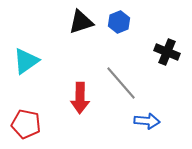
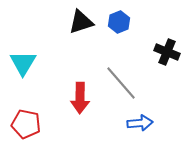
cyan triangle: moved 3 px left, 2 px down; rotated 24 degrees counterclockwise
blue arrow: moved 7 px left, 2 px down; rotated 10 degrees counterclockwise
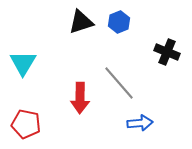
gray line: moved 2 px left
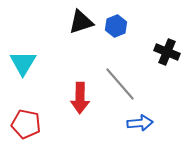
blue hexagon: moved 3 px left, 4 px down
gray line: moved 1 px right, 1 px down
